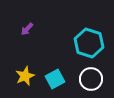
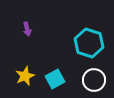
purple arrow: rotated 56 degrees counterclockwise
white circle: moved 3 px right, 1 px down
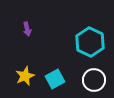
cyan hexagon: moved 1 px right, 1 px up; rotated 8 degrees clockwise
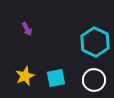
purple arrow: rotated 16 degrees counterclockwise
cyan hexagon: moved 5 px right
cyan square: moved 1 px right, 1 px up; rotated 18 degrees clockwise
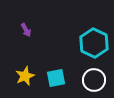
purple arrow: moved 1 px left, 1 px down
cyan hexagon: moved 1 px left, 1 px down
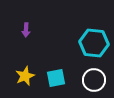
purple arrow: rotated 32 degrees clockwise
cyan hexagon: rotated 20 degrees counterclockwise
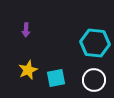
cyan hexagon: moved 1 px right
yellow star: moved 3 px right, 6 px up
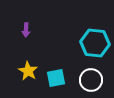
yellow star: moved 1 px down; rotated 18 degrees counterclockwise
white circle: moved 3 px left
